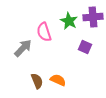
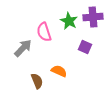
orange semicircle: moved 1 px right, 9 px up
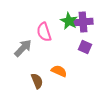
purple cross: moved 10 px left, 5 px down
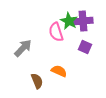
purple cross: moved 1 px up
pink semicircle: moved 12 px right
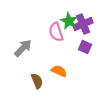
purple cross: moved 3 px down; rotated 18 degrees counterclockwise
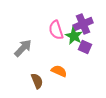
green star: moved 5 px right, 15 px down
pink semicircle: moved 2 px up
